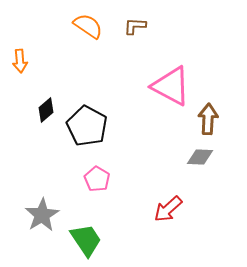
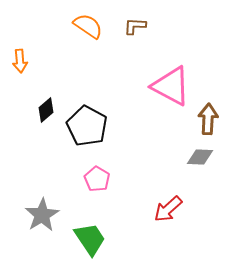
green trapezoid: moved 4 px right, 1 px up
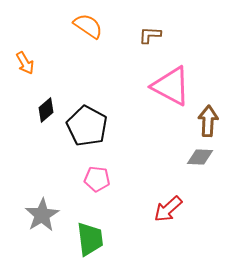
brown L-shape: moved 15 px right, 9 px down
orange arrow: moved 5 px right, 2 px down; rotated 25 degrees counterclockwise
brown arrow: moved 2 px down
pink pentagon: rotated 25 degrees counterclockwise
green trapezoid: rotated 27 degrees clockwise
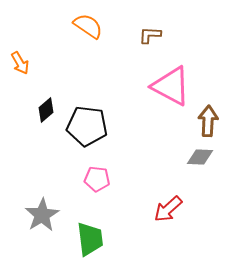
orange arrow: moved 5 px left
black pentagon: rotated 21 degrees counterclockwise
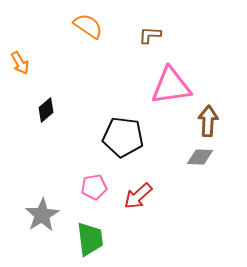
pink triangle: rotated 36 degrees counterclockwise
black pentagon: moved 36 px right, 11 px down
pink pentagon: moved 3 px left, 8 px down; rotated 15 degrees counterclockwise
red arrow: moved 30 px left, 13 px up
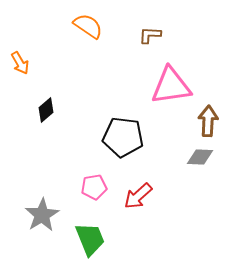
green trapezoid: rotated 15 degrees counterclockwise
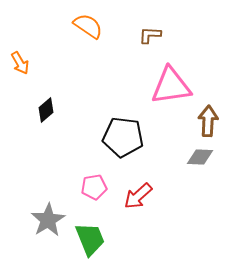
gray star: moved 6 px right, 5 px down
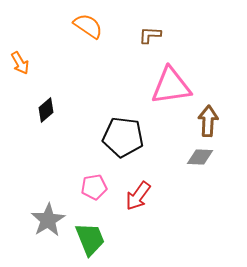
red arrow: rotated 12 degrees counterclockwise
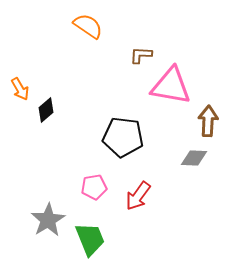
brown L-shape: moved 9 px left, 20 px down
orange arrow: moved 26 px down
pink triangle: rotated 18 degrees clockwise
gray diamond: moved 6 px left, 1 px down
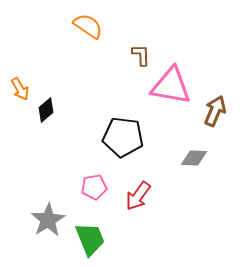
brown L-shape: rotated 85 degrees clockwise
brown arrow: moved 7 px right, 10 px up; rotated 20 degrees clockwise
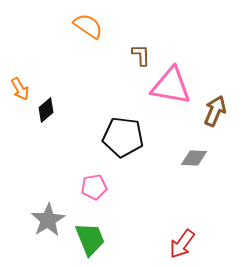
red arrow: moved 44 px right, 48 px down
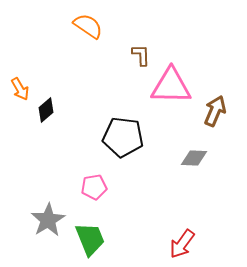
pink triangle: rotated 9 degrees counterclockwise
